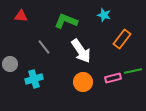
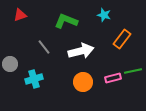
red triangle: moved 1 px left, 1 px up; rotated 24 degrees counterclockwise
white arrow: rotated 70 degrees counterclockwise
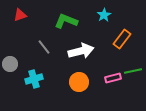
cyan star: rotated 24 degrees clockwise
orange circle: moved 4 px left
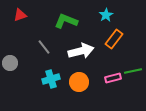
cyan star: moved 2 px right
orange rectangle: moved 8 px left
gray circle: moved 1 px up
cyan cross: moved 17 px right
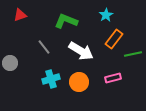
white arrow: rotated 45 degrees clockwise
green line: moved 17 px up
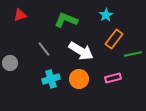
green L-shape: moved 1 px up
gray line: moved 2 px down
orange circle: moved 3 px up
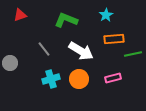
orange rectangle: rotated 48 degrees clockwise
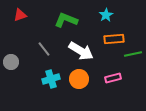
gray circle: moved 1 px right, 1 px up
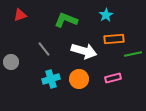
white arrow: moved 3 px right; rotated 15 degrees counterclockwise
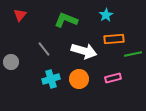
red triangle: rotated 32 degrees counterclockwise
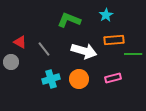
red triangle: moved 27 px down; rotated 40 degrees counterclockwise
green L-shape: moved 3 px right
orange rectangle: moved 1 px down
green line: rotated 12 degrees clockwise
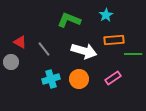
pink rectangle: rotated 21 degrees counterclockwise
